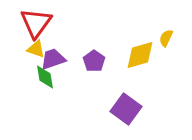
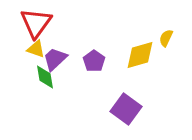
purple trapezoid: moved 2 px right; rotated 24 degrees counterclockwise
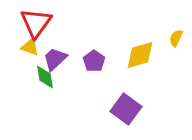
yellow semicircle: moved 10 px right
yellow triangle: moved 6 px left, 2 px up
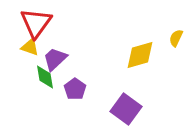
purple pentagon: moved 19 px left, 28 px down
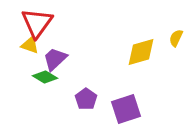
red triangle: moved 1 px right
yellow triangle: moved 2 px up
yellow diamond: moved 1 px right, 3 px up
green diamond: rotated 50 degrees counterclockwise
purple pentagon: moved 11 px right, 10 px down
purple square: rotated 36 degrees clockwise
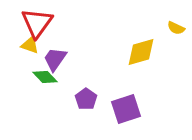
yellow semicircle: moved 10 px up; rotated 90 degrees counterclockwise
purple trapezoid: rotated 12 degrees counterclockwise
green diamond: rotated 15 degrees clockwise
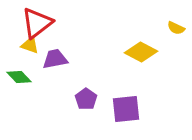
red triangle: rotated 16 degrees clockwise
yellow diamond: rotated 44 degrees clockwise
purple trapezoid: rotated 44 degrees clockwise
green diamond: moved 26 px left
purple square: rotated 12 degrees clockwise
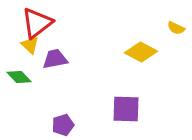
yellow triangle: rotated 24 degrees clockwise
purple pentagon: moved 23 px left, 26 px down; rotated 20 degrees clockwise
purple square: rotated 8 degrees clockwise
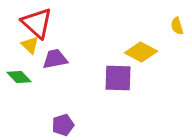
red triangle: rotated 40 degrees counterclockwise
yellow semicircle: moved 1 px right, 2 px up; rotated 48 degrees clockwise
purple square: moved 8 px left, 31 px up
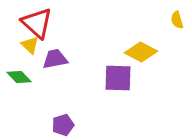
yellow semicircle: moved 6 px up
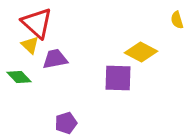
purple pentagon: moved 3 px right, 2 px up
